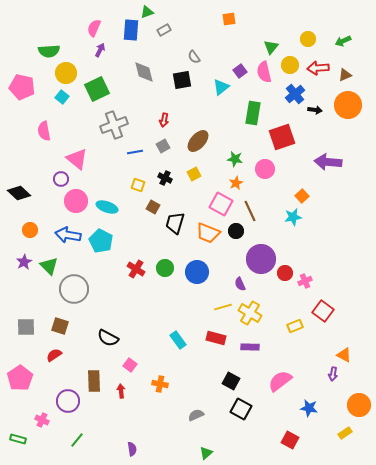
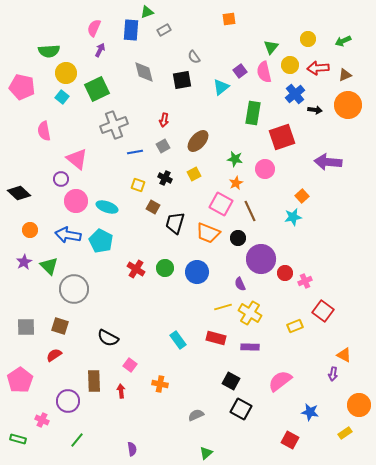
black circle at (236, 231): moved 2 px right, 7 px down
pink pentagon at (20, 378): moved 2 px down
blue star at (309, 408): moved 1 px right, 4 px down
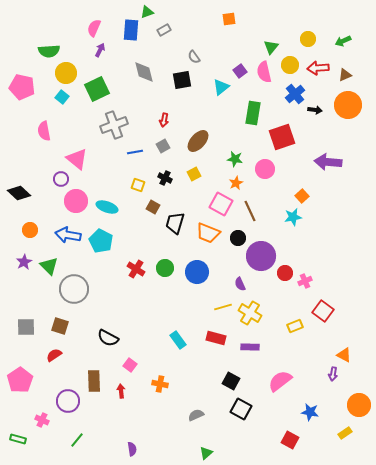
purple circle at (261, 259): moved 3 px up
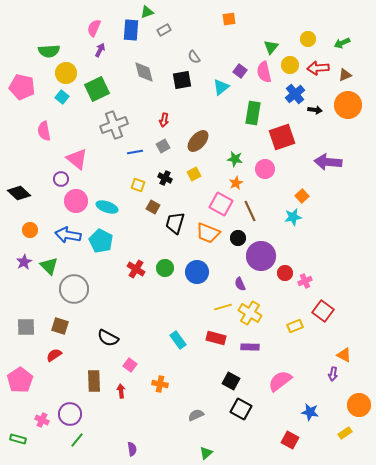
green arrow at (343, 41): moved 1 px left, 2 px down
purple square at (240, 71): rotated 16 degrees counterclockwise
purple circle at (68, 401): moved 2 px right, 13 px down
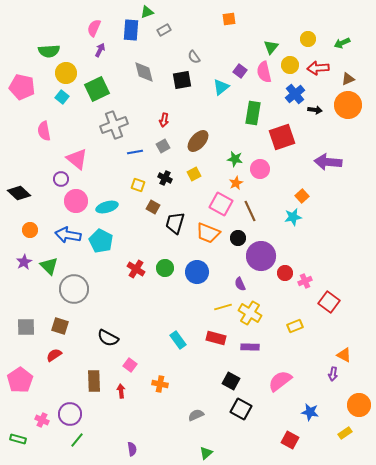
brown triangle at (345, 75): moved 3 px right, 4 px down
pink circle at (265, 169): moved 5 px left
cyan ellipse at (107, 207): rotated 35 degrees counterclockwise
red square at (323, 311): moved 6 px right, 9 px up
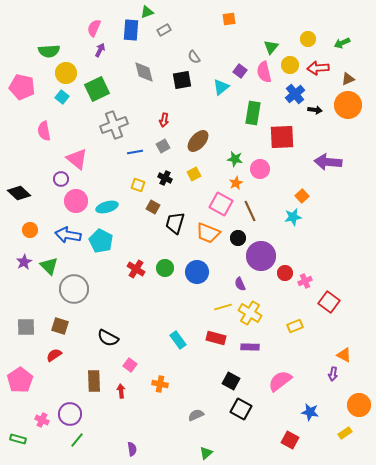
red square at (282, 137): rotated 16 degrees clockwise
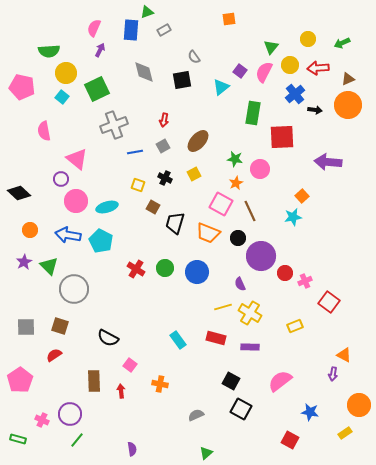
pink semicircle at (264, 72): rotated 40 degrees clockwise
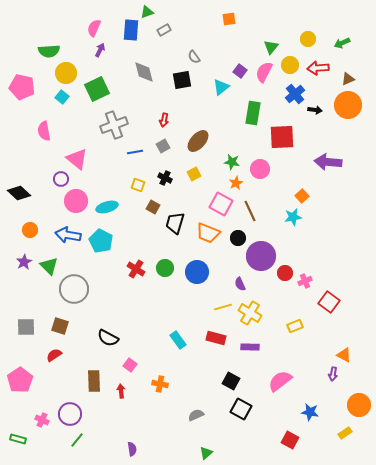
green star at (235, 159): moved 3 px left, 3 px down
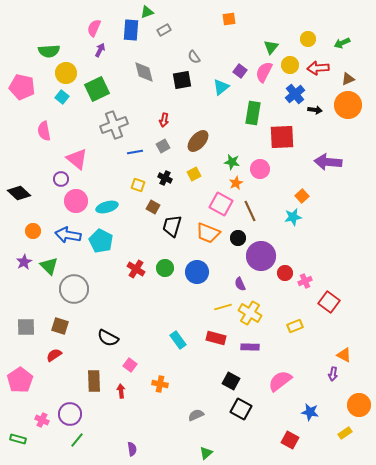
black trapezoid at (175, 223): moved 3 px left, 3 px down
orange circle at (30, 230): moved 3 px right, 1 px down
